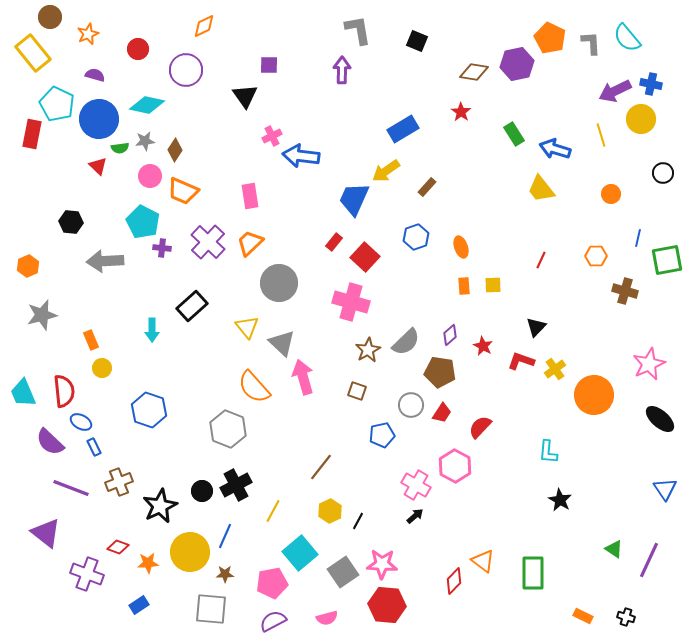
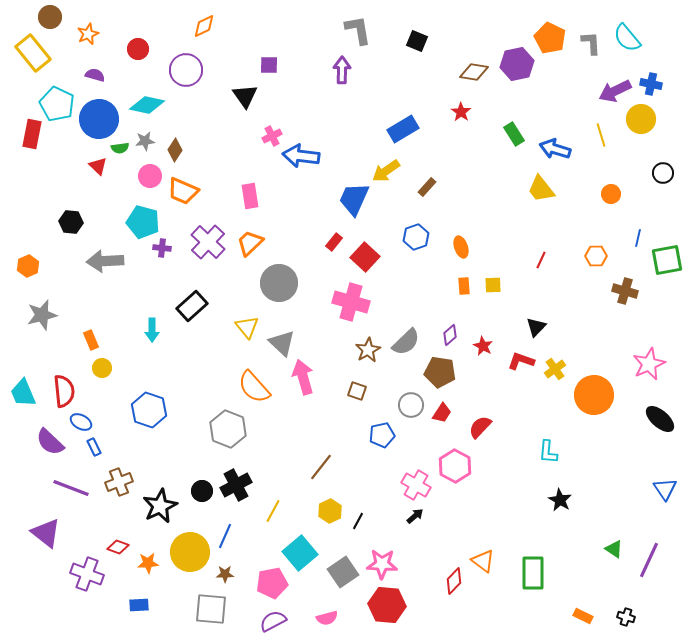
cyan pentagon at (143, 222): rotated 12 degrees counterclockwise
blue rectangle at (139, 605): rotated 30 degrees clockwise
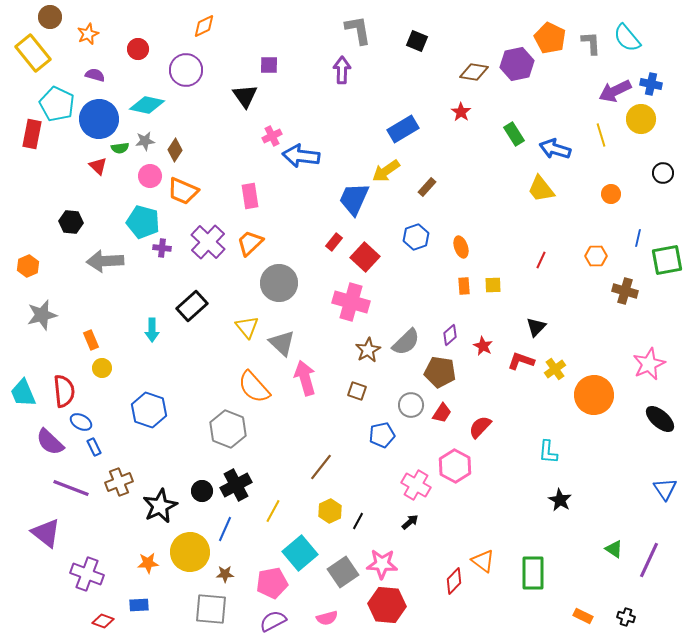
pink arrow at (303, 377): moved 2 px right, 1 px down
black arrow at (415, 516): moved 5 px left, 6 px down
blue line at (225, 536): moved 7 px up
red diamond at (118, 547): moved 15 px left, 74 px down
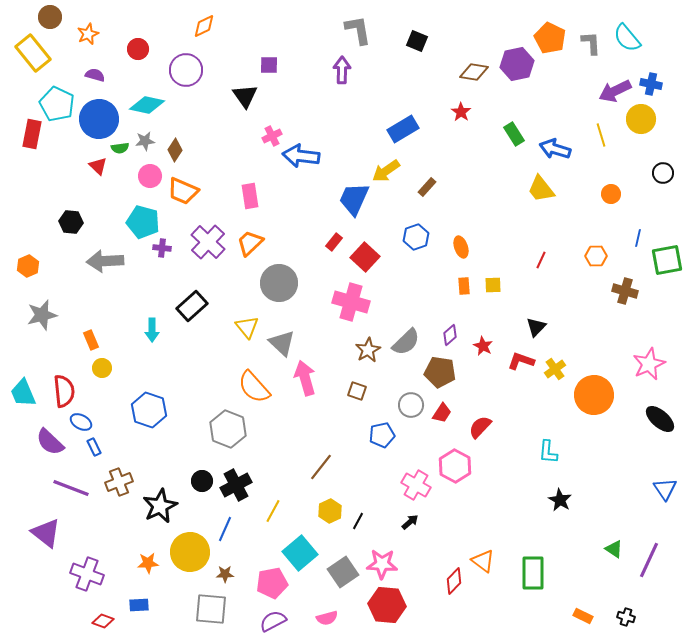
black circle at (202, 491): moved 10 px up
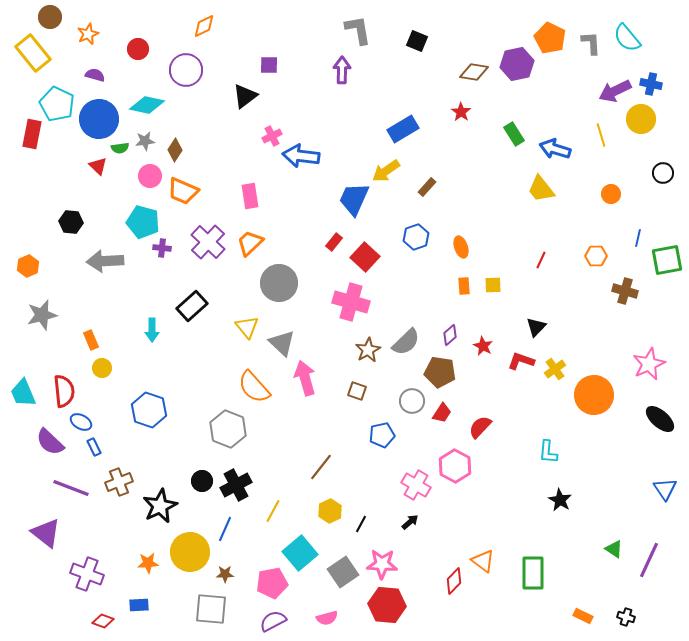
black triangle at (245, 96): rotated 28 degrees clockwise
gray circle at (411, 405): moved 1 px right, 4 px up
black line at (358, 521): moved 3 px right, 3 px down
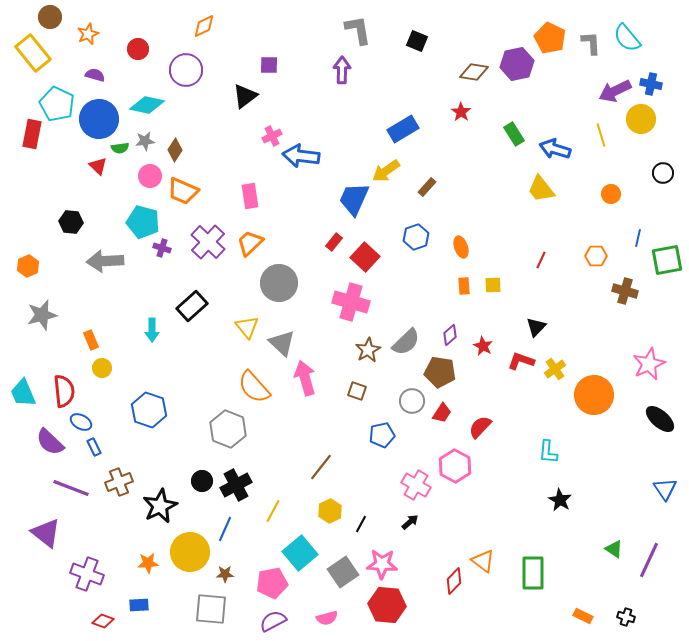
purple cross at (162, 248): rotated 12 degrees clockwise
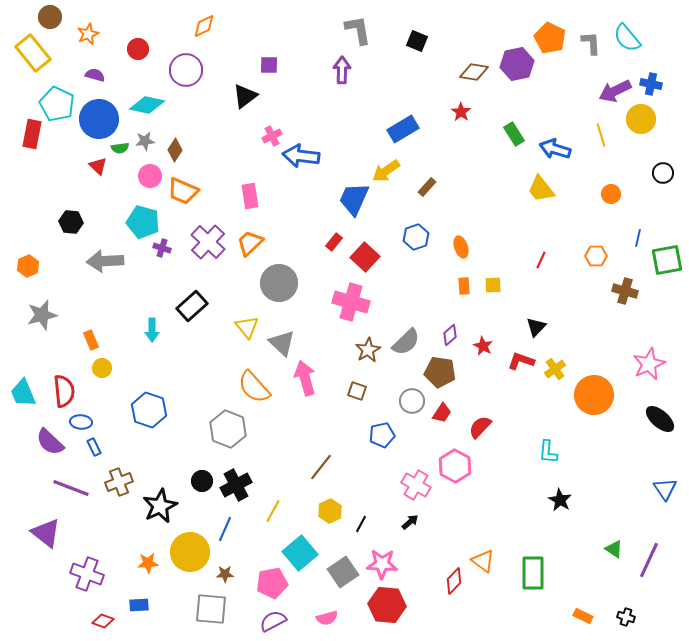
blue ellipse at (81, 422): rotated 25 degrees counterclockwise
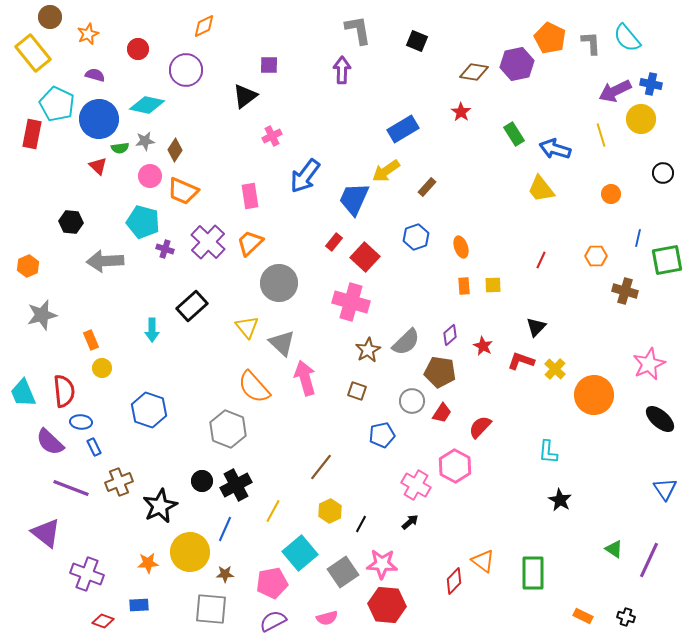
blue arrow at (301, 156): moved 4 px right, 20 px down; rotated 60 degrees counterclockwise
purple cross at (162, 248): moved 3 px right, 1 px down
yellow cross at (555, 369): rotated 10 degrees counterclockwise
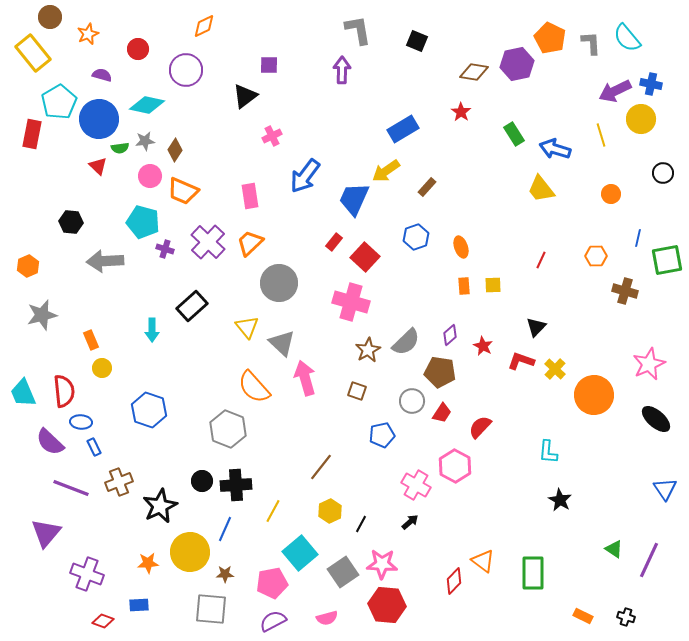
purple semicircle at (95, 75): moved 7 px right
cyan pentagon at (57, 104): moved 2 px right, 2 px up; rotated 16 degrees clockwise
black ellipse at (660, 419): moved 4 px left
black cross at (236, 485): rotated 24 degrees clockwise
purple triangle at (46, 533): rotated 32 degrees clockwise
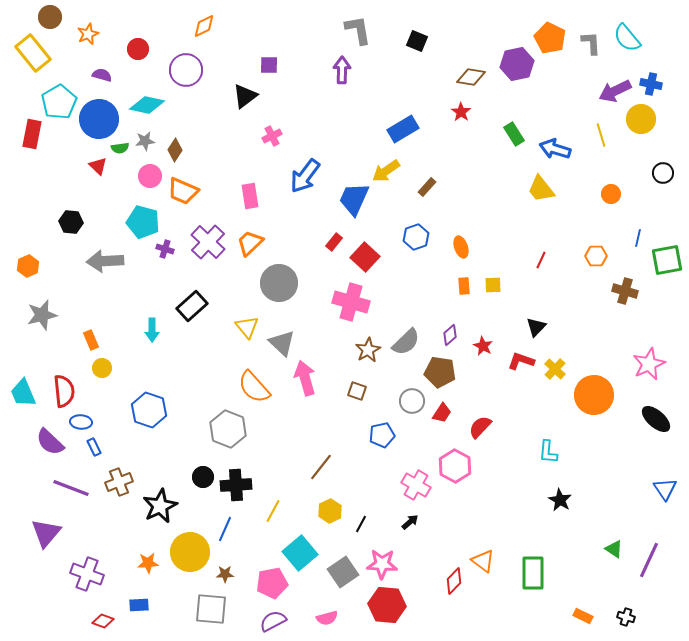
brown diamond at (474, 72): moved 3 px left, 5 px down
black circle at (202, 481): moved 1 px right, 4 px up
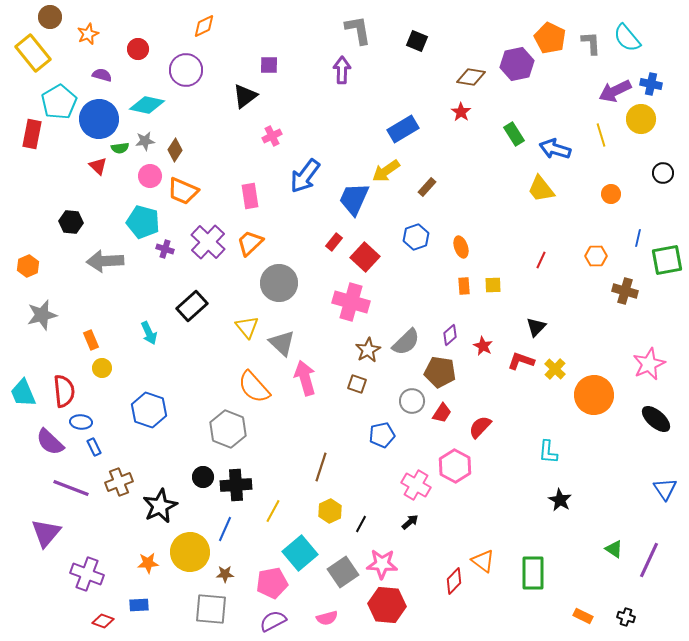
cyan arrow at (152, 330): moved 3 px left, 3 px down; rotated 25 degrees counterclockwise
brown square at (357, 391): moved 7 px up
brown line at (321, 467): rotated 20 degrees counterclockwise
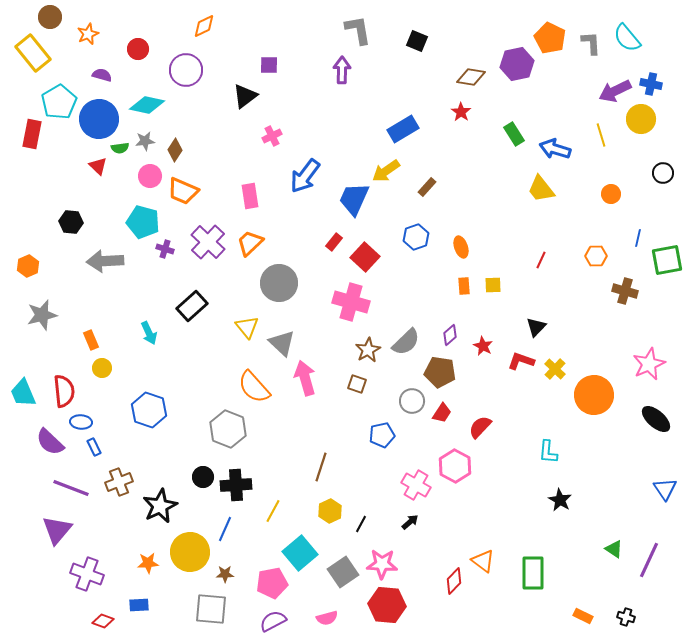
purple triangle at (46, 533): moved 11 px right, 3 px up
